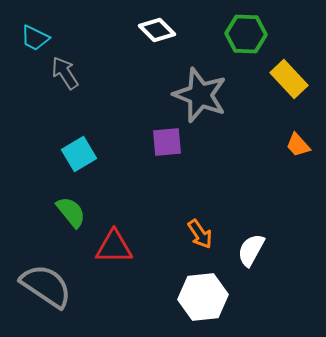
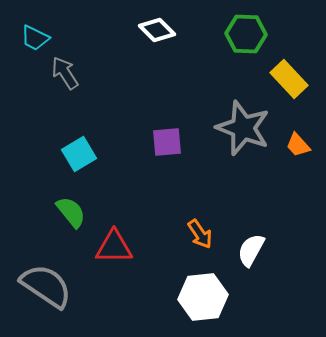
gray star: moved 43 px right, 33 px down
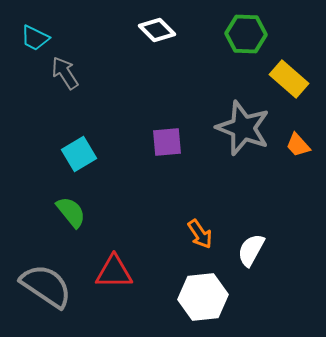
yellow rectangle: rotated 6 degrees counterclockwise
red triangle: moved 25 px down
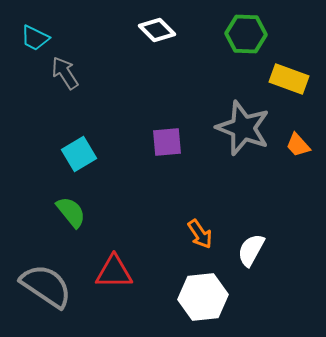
yellow rectangle: rotated 21 degrees counterclockwise
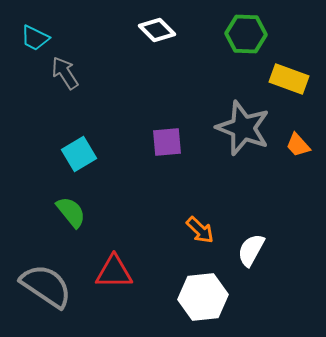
orange arrow: moved 4 px up; rotated 12 degrees counterclockwise
